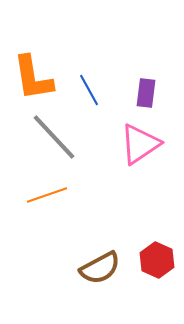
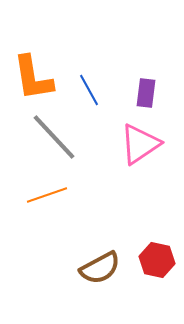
red hexagon: rotated 12 degrees counterclockwise
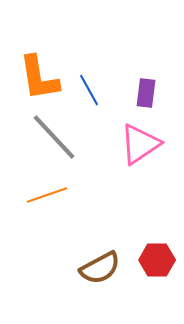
orange L-shape: moved 6 px right
red hexagon: rotated 12 degrees counterclockwise
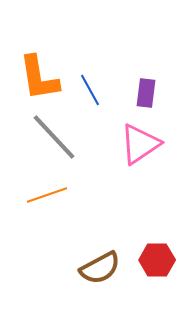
blue line: moved 1 px right
